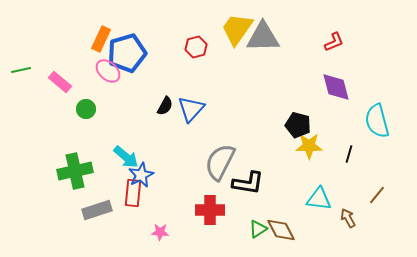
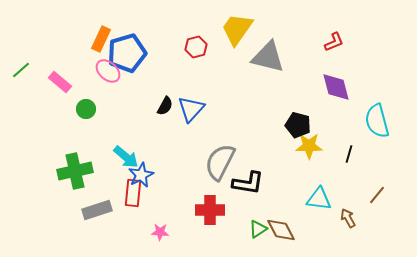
gray triangle: moved 5 px right, 20 px down; rotated 15 degrees clockwise
green line: rotated 30 degrees counterclockwise
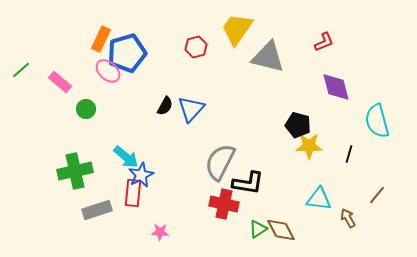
red L-shape: moved 10 px left
red cross: moved 14 px right, 6 px up; rotated 12 degrees clockwise
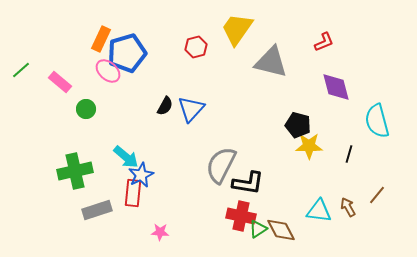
gray triangle: moved 3 px right, 5 px down
gray semicircle: moved 1 px right, 3 px down
cyan triangle: moved 12 px down
red cross: moved 17 px right, 12 px down
brown arrow: moved 11 px up
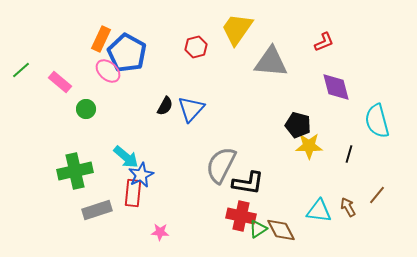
blue pentagon: rotated 27 degrees counterclockwise
gray triangle: rotated 9 degrees counterclockwise
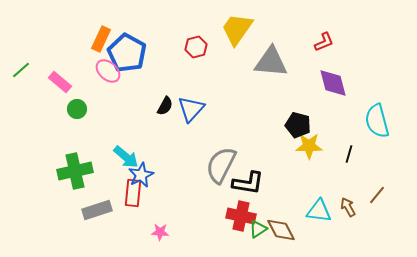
purple diamond: moved 3 px left, 4 px up
green circle: moved 9 px left
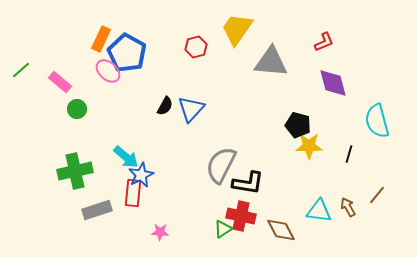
green triangle: moved 35 px left
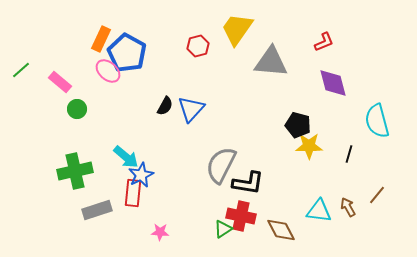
red hexagon: moved 2 px right, 1 px up
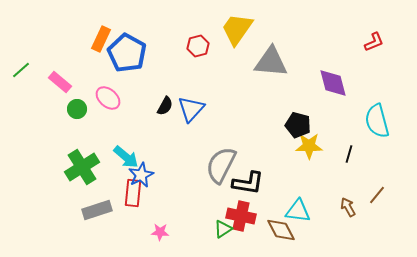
red L-shape: moved 50 px right
pink ellipse: moved 27 px down
green cross: moved 7 px right, 4 px up; rotated 20 degrees counterclockwise
cyan triangle: moved 21 px left
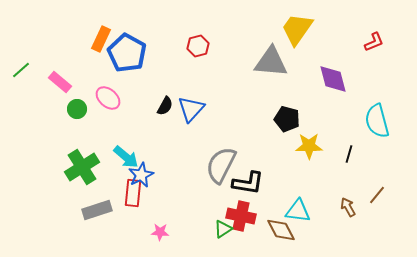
yellow trapezoid: moved 60 px right
purple diamond: moved 4 px up
black pentagon: moved 11 px left, 6 px up
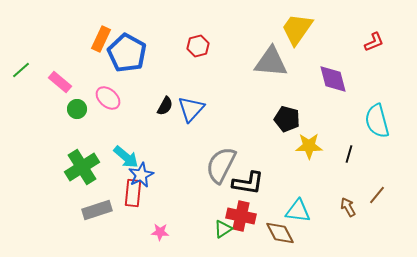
brown diamond: moved 1 px left, 3 px down
